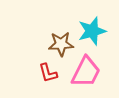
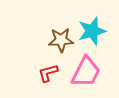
brown star: moved 4 px up
red L-shape: rotated 90 degrees clockwise
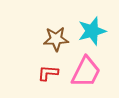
brown star: moved 5 px left, 1 px up
red L-shape: rotated 20 degrees clockwise
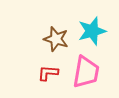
brown star: rotated 20 degrees clockwise
pink trapezoid: rotated 16 degrees counterclockwise
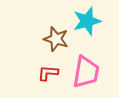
cyan star: moved 5 px left, 10 px up
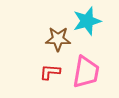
brown star: moved 2 px right; rotated 15 degrees counterclockwise
red L-shape: moved 2 px right, 1 px up
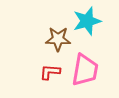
pink trapezoid: moved 1 px left, 2 px up
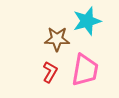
brown star: moved 1 px left
red L-shape: rotated 115 degrees clockwise
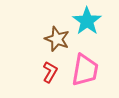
cyan star: rotated 20 degrees counterclockwise
brown star: rotated 20 degrees clockwise
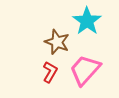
brown star: moved 3 px down
pink trapezoid: rotated 148 degrees counterclockwise
